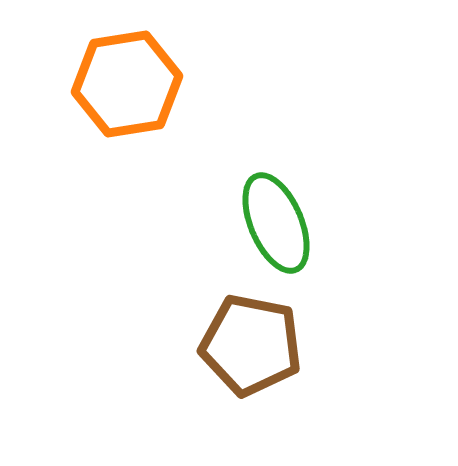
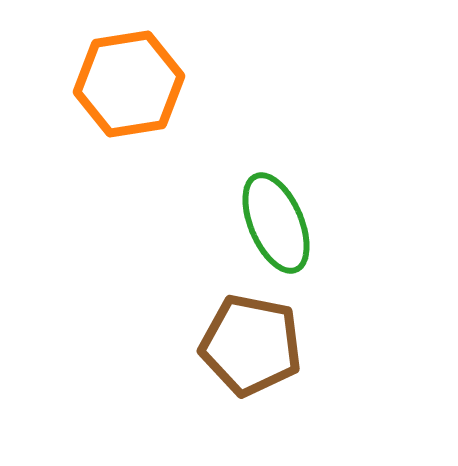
orange hexagon: moved 2 px right
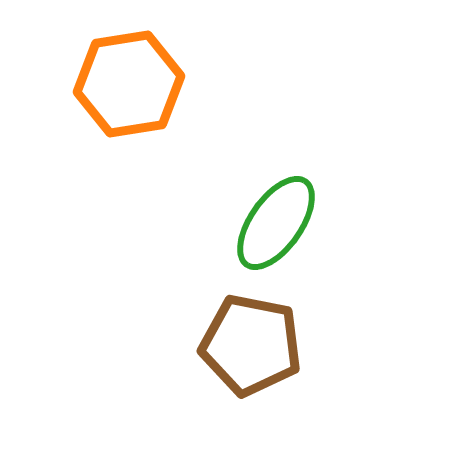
green ellipse: rotated 58 degrees clockwise
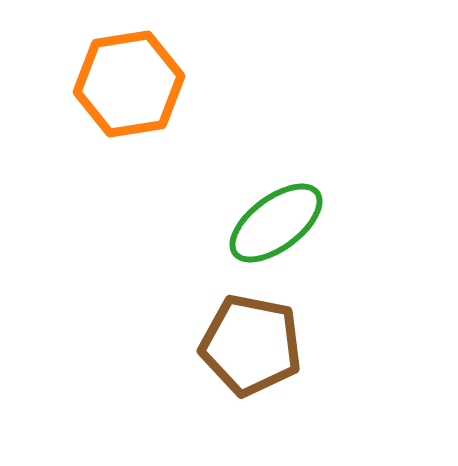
green ellipse: rotated 18 degrees clockwise
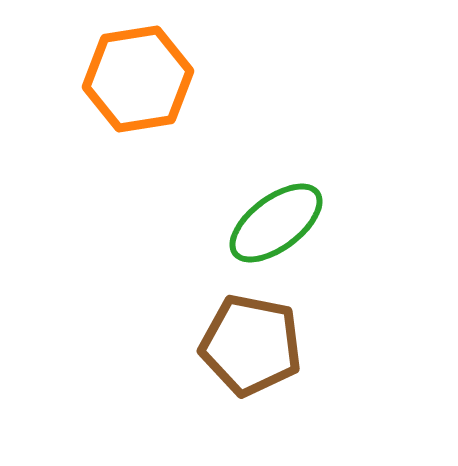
orange hexagon: moved 9 px right, 5 px up
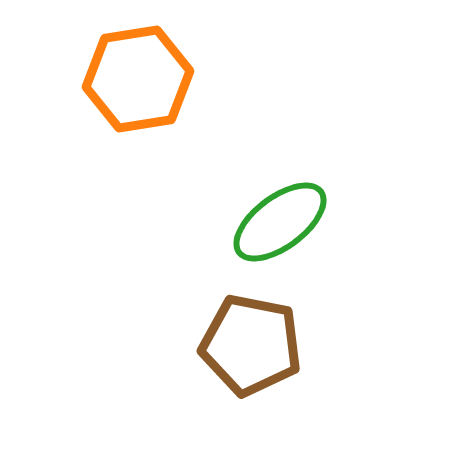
green ellipse: moved 4 px right, 1 px up
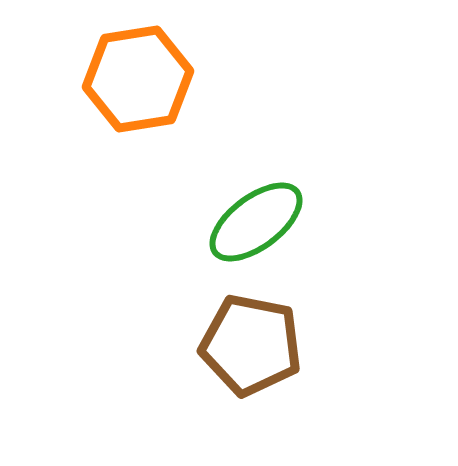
green ellipse: moved 24 px left
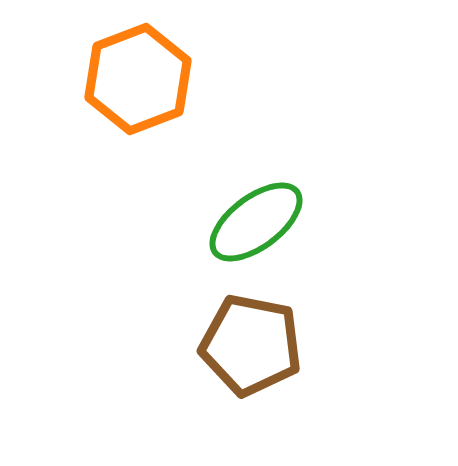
orange hexagon: rotated 12 degrees counterclockwise
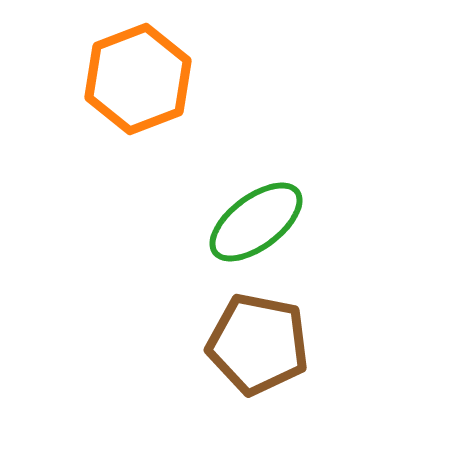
brown pentagon: moved 7 px right, 1 px up
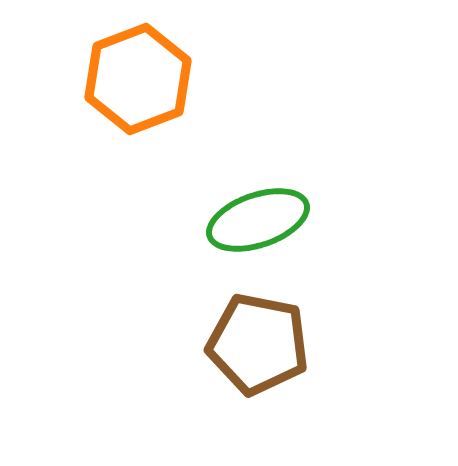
green ellipse: moved 2 px right, 2 px up; rotated 18 degrees clockwise
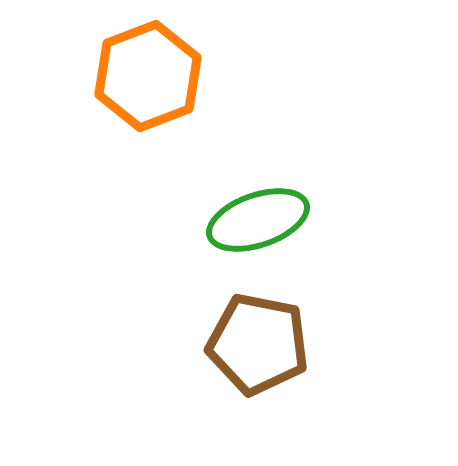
orange hexagon: moved 10 px right, 3 px up
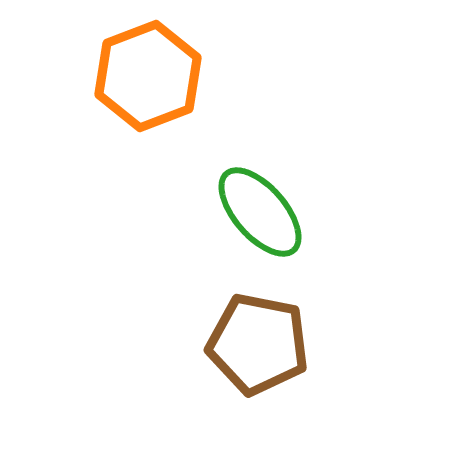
green ellipse: moved 2 px right, 8 px up; rotated 68 degrees clockwise
